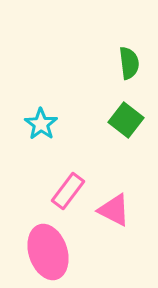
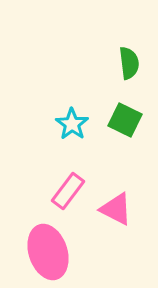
green square: moved 1 px left; rotated 12 degrees counterclockwise
cyan star: moved 31 px right
pink triangle: moved 2 px right, 1 px up
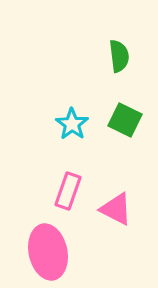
green semicircle: moved 10 px left, 7 px up
pink rectangle: rotated 18 degrees counterclockwise
pink ellipse: rotated 6 degrees clockwise
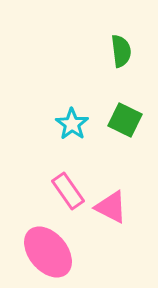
green semicircle: moved 2 px right, 5 px up
pink rectangle: rotated 54 degrees counterclockwise
pink triangle: moved 5 px left, 2 px up
pink ellipse: rotated 28 degrees counterclockwise
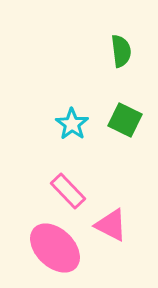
pink rectangle: rotated 9 degrees counterclockwise
pink triangle: moved 18 px down
pink ellipse: moved 7 px right, 4 px up; rotated 6 degrees counterclockwise
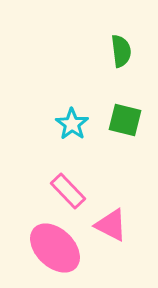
green square: rotated 12 degrees counterclockwise
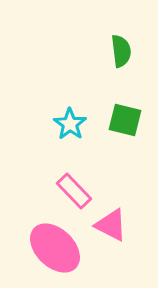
cyan star: moved 2 px left
pink rectangle: moved 6 px right
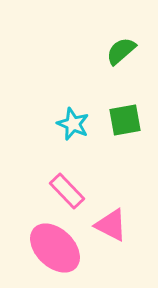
green semicircle: rotated 124 degrees counterclockwise
green square: rotated 24 degrees counterclockwise
cyan star: moved 3 px right; rotated 12 degrees counterclockwise
pink rectangle: moved 7 px left
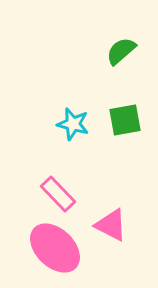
cyan star: rotated 8 degrees counterclockwise
pink rectangle: moved 9 px left, 3 px down
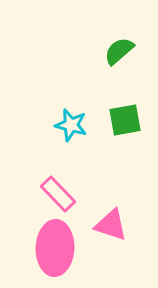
green semicircle: moved 2 px left
cyan star: moved 2 px left, 1 px down
pink triangle: rotated 9 degrees counterclockwise
pink ellipse: rotated 48 degrees clockwise
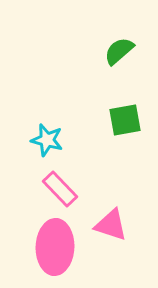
cyan star: moved 24 px left, 15 px down
pink rectangle: moved 2 px right, 5 px up
pink ellipse: moved 1 px up
